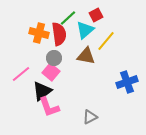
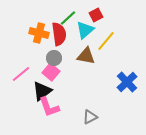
blue cross: rotated 25 degrees counterclockwise
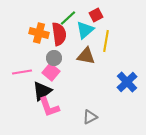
yellow line: rotated 30 degrees counterclockwise
pink line: moved 1 px right, 2 px up; rotated 30 degrees clockwise
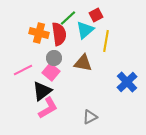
brown triangle: moved 3 px left, 7 px down
pink line: moved 1 px right, 2 px up; rotated 18 degrees counterclockwise
pink L-shape: moved 1 px left, 1 px down; rotated 100 degrees counterclockwise
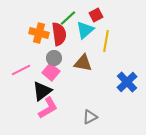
pink line: moved 2 px left
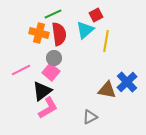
green line: moved 15 px left, 4 px up; rotated 18 degrees clockwise
brown triangle: moved 24 px right, 27 px down
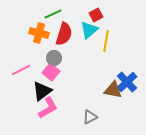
cyan triangle: moved 4 px right
red semicircle: moved 5 px right; rotated 25 degrees clockwise
brown triangle: moved 6 px right
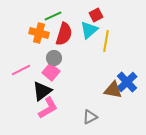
green line: moved 2 px down
